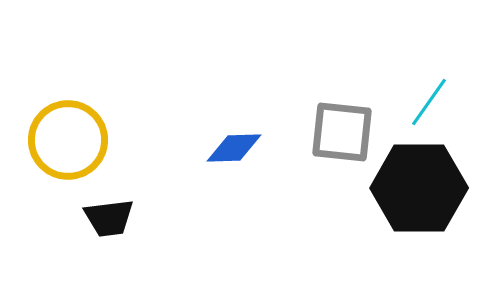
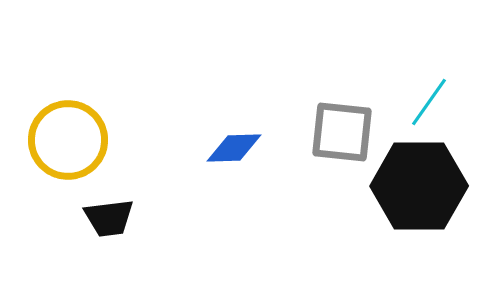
black hexagon: moved 2 px up
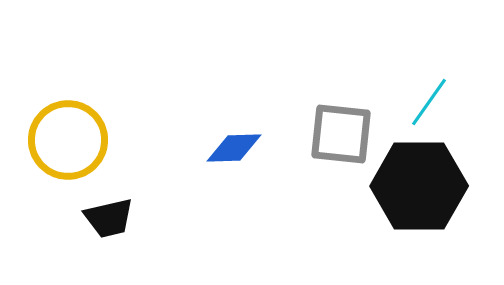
gray square: moved 1 px left, 2 px down
black trapezoid: rotated 6 degrees counterclockwise
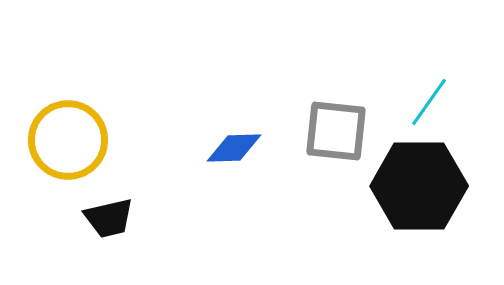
gray square: moved 5 px left, 3 px up
